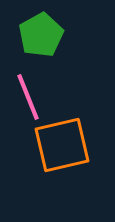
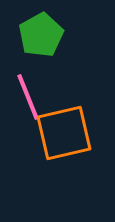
orange square: moved 2 px right, 12 px up
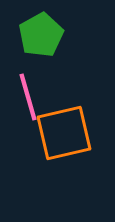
pink line: rotated 6 degrees clockwise
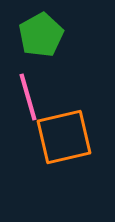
orange square: moved 4 px down
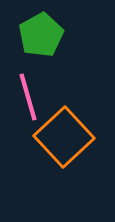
orange square: rotated 30 degrees counterclockwise
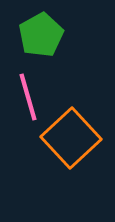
orange square: moved 7 px right, 1 px down
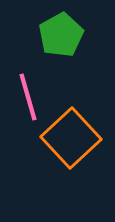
green pentagon: moved 20 px right
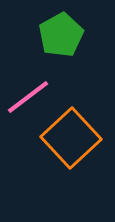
pink line: rotated 69 degrees clockwise
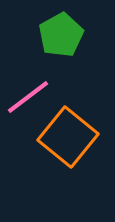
orange square: moved 3 px left, 1 px up; rotated 8 degrees counterclockwise
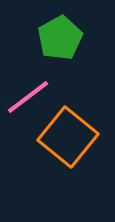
green pentagon: moved 1 px left, 3 px down
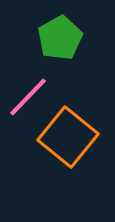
pink line: rotated 9 degrees counterclockwise
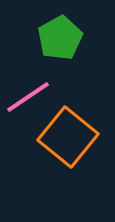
pink line: rotated 12 degrees clockwise
